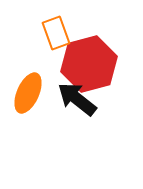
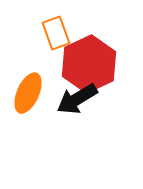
red hexagon: rotated 10 degrees counterclockwise
black arrow: rotated 69 degrees counterclockwise
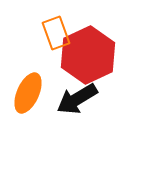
red hexagon: moved 1 px left, 9 px up
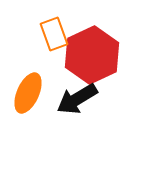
orange rectangle: moved 2 px left, 1 px down
red hexagon: moved 4 px right
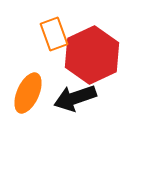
black arrow: moved 2 px left, 1 px up; rotated 12 degrees clockwise
